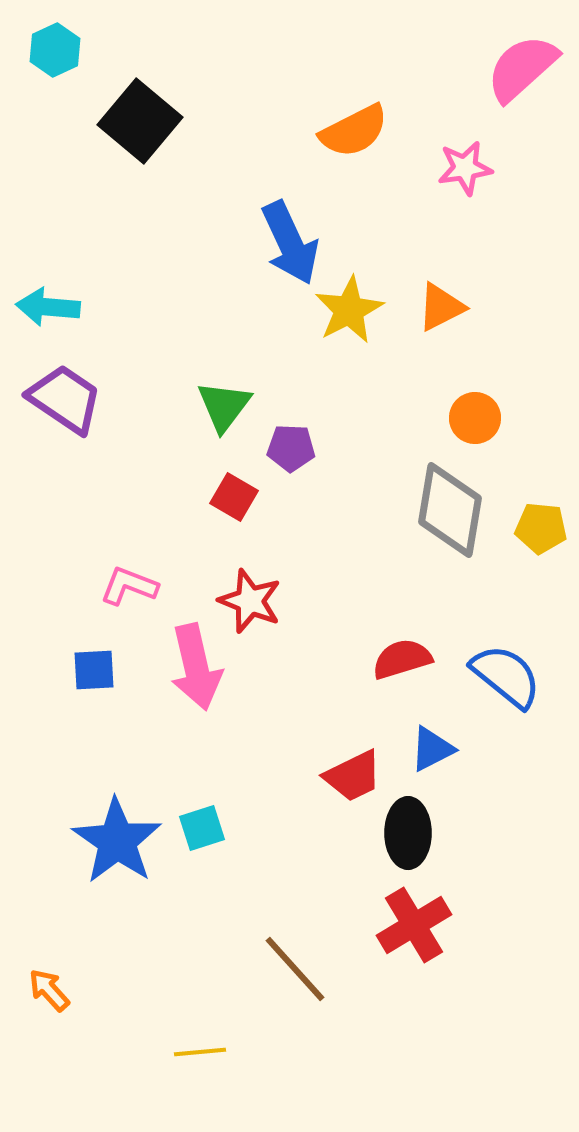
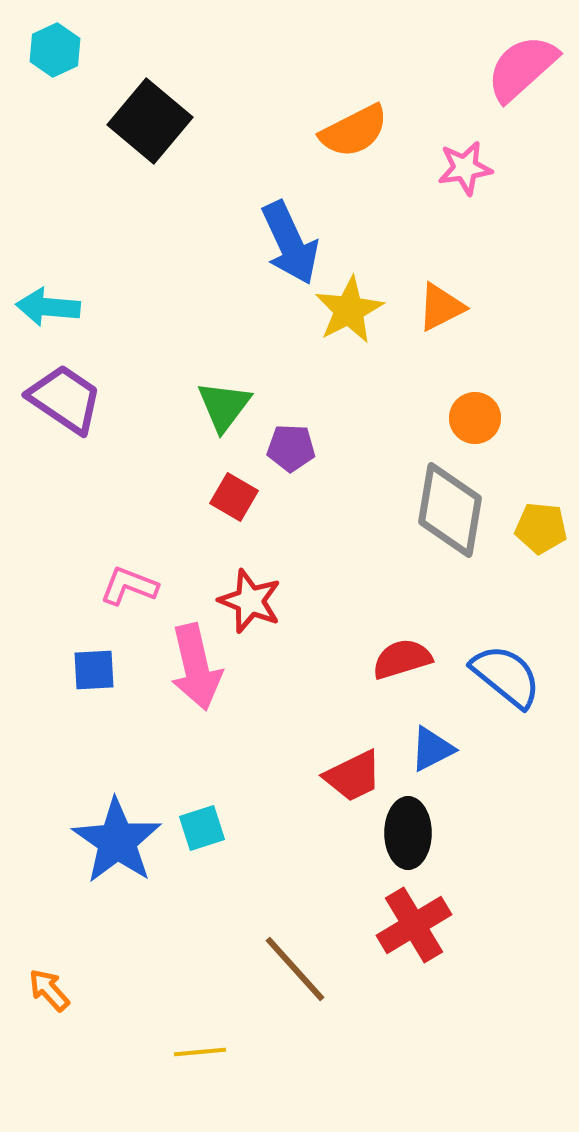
black square: moved 10 px right
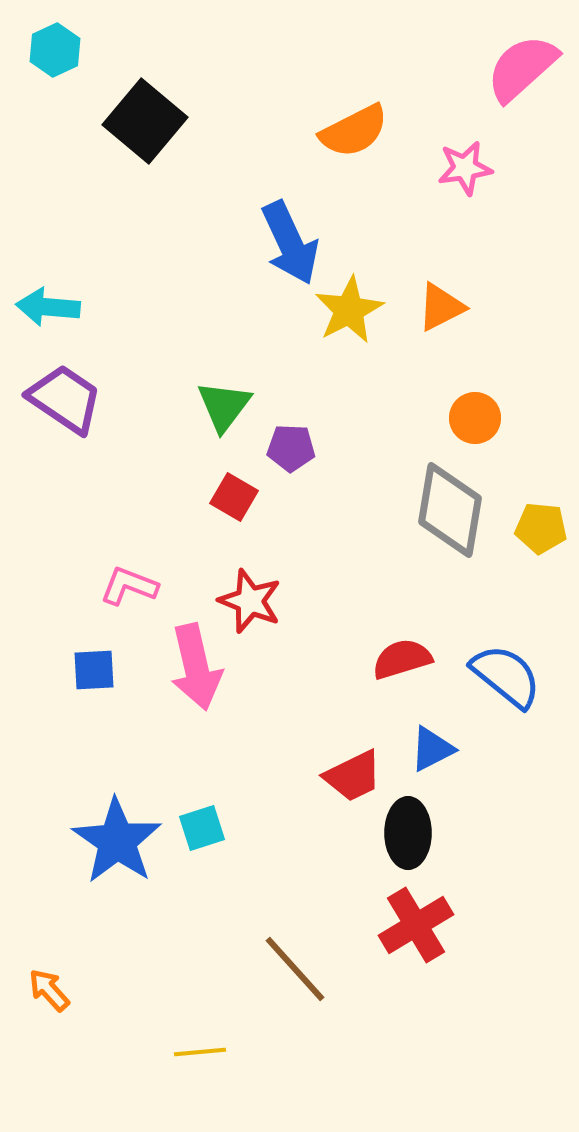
black square: moved 5 px left
red cross: moved 2 px right
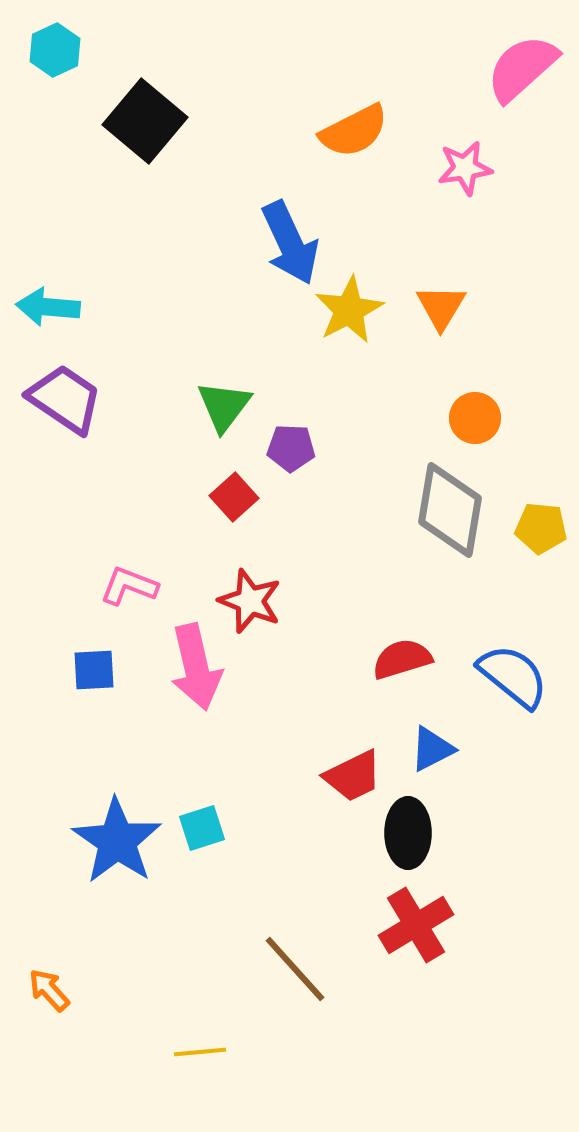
orange triangle: rotated 32 degrees counterclockwise
red square: rotated 18 degrees clockwise
blue semicircle: moved 7 px right
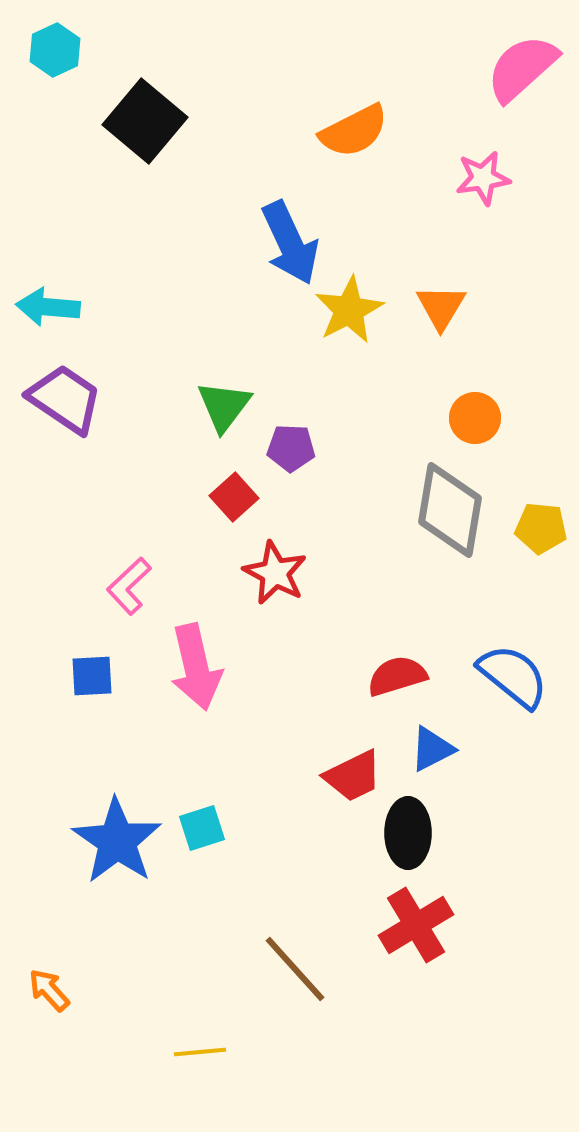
pink star: moved 18 px right, 10 px down
pink L-shape: rotated 64 degrees counterclockwise
red star: moved 25 px right, 28 px up; rotated 6 degrees clockwise
red semicircle: moved 5 px left, 17 px down
blue square: moved 2 px left, 6 px down
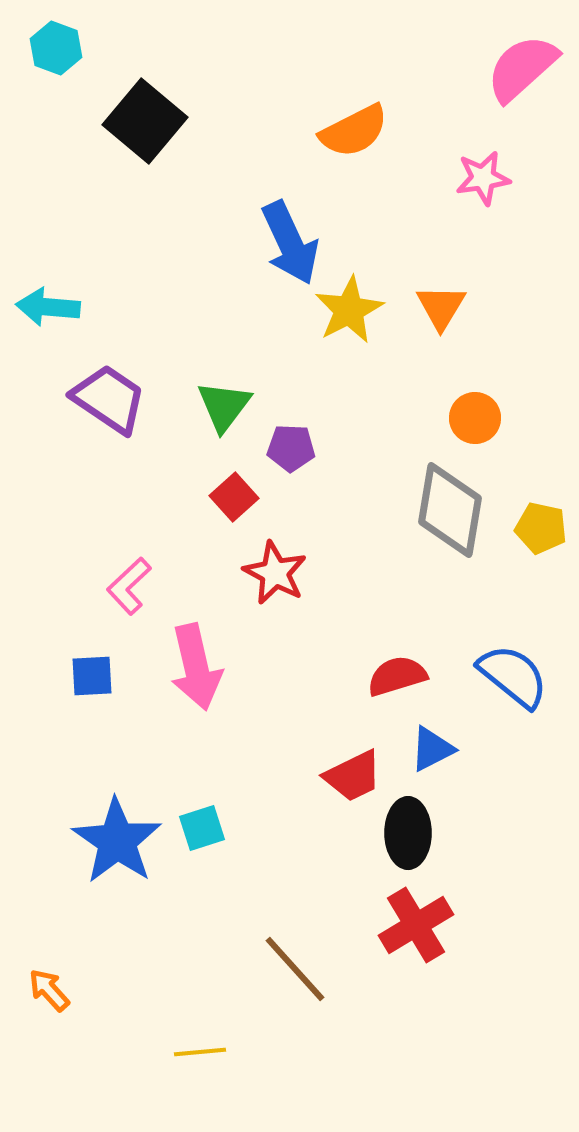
cyan hexagon: moved 1 px right, 2 px up; rotated 15 degrees counterclockwise
purple trapezoid: moved 44 px right
yellow pentagon: rotated 6 degrees clockwise
